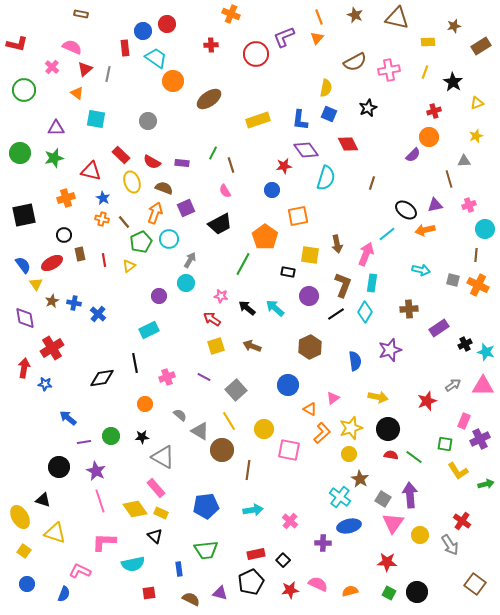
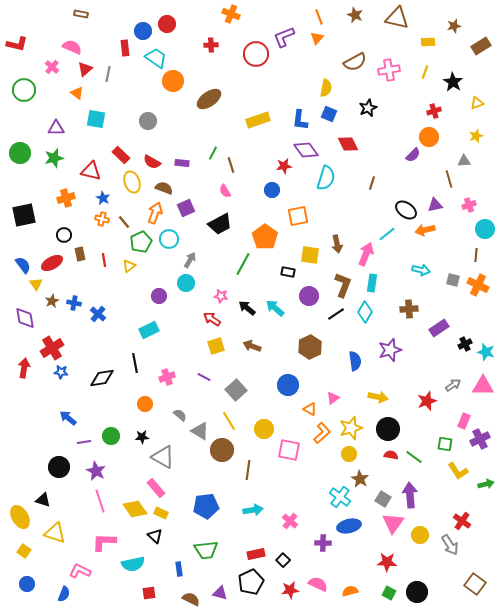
blue star at (45, 384): moved 16 px right, 12 px up
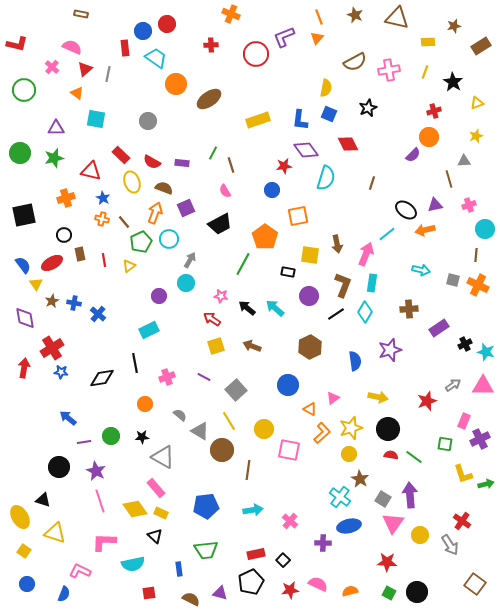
orange circle at (173, 81): moved 3 px right, 3 px down
yellow L-shape at (458, 471): moved 5 px right, 3 px down; rotated 15 degrees clockwise
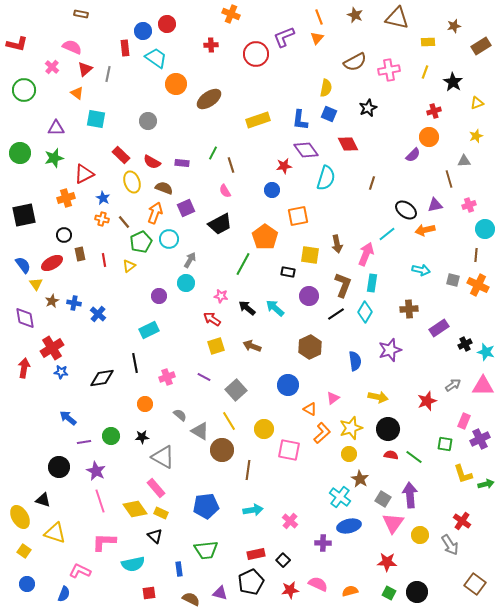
red triangle at (91, 171): moved 7 px left, 3 px down; rotated 40 degrees counterclockwise
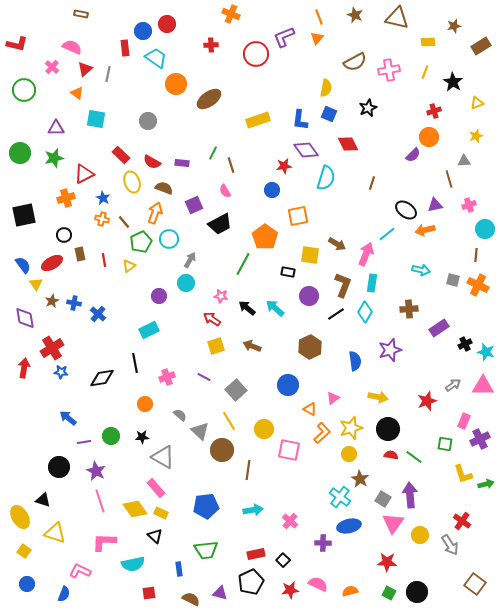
purple square at (186, 208): moved 8 px right, 3 px up
brown arrow at (337, 244): rotated 48 degrees counterclockwise
gray triangle at (200, 431): rotated 12 degrees clockwise
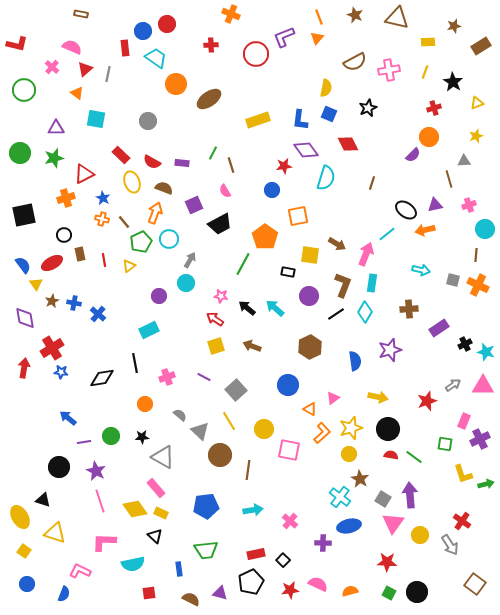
red cross at (434, 111): moved 3 px up
red arrow at (212, 319): moved 3 px right
brown circle at (222, 450): moved 2 px left, 5 px down
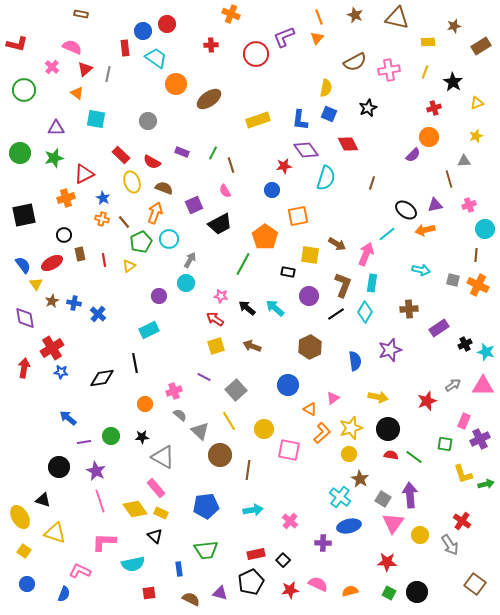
purple rectangle at (182, 163): moved 11 px up; rotated 16 degrees clockwise
pink cross at (167, 377): moved 7 px right, 14 px down
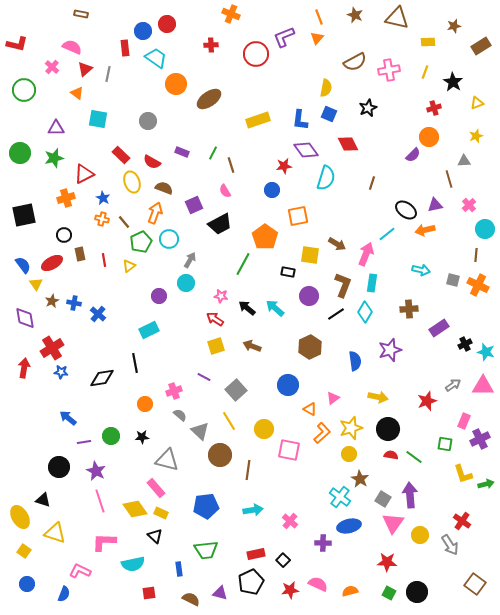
cyan square at (96, 119): moved 2 px right
pink cross at (469, 205): rotated 24 degrees counterclockwise
gray triangle at (163, 457): moved 4 px right, 3 px down; rotated 15 degrees counterclockwise
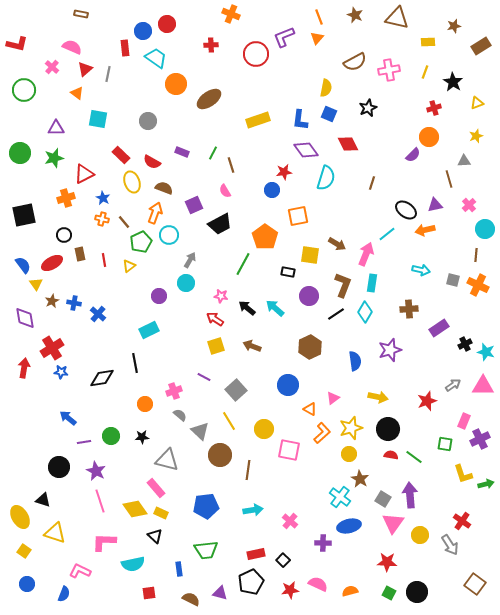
red star at (284, 166): moved 6 px down
cyan circle at (169, 239): moved 4 px up
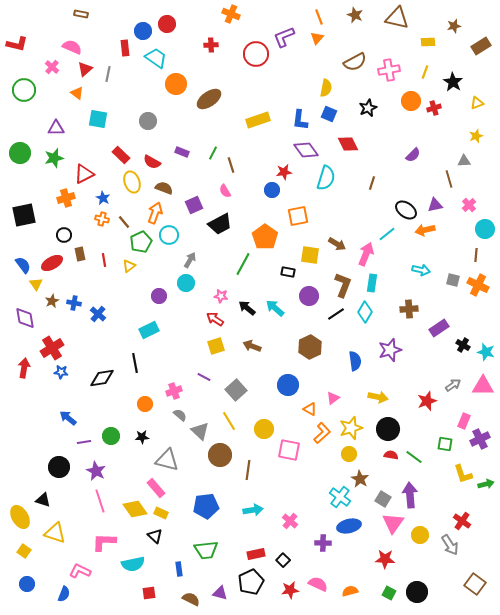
orange circle at (429, 137): moved 18 px left, 36 px up
black cross at (465, 344): moved 2 px left, 1 px down; rotated 32 degrees counterclockwise
red star at (387, 562): moved 2 px left, 3 px up
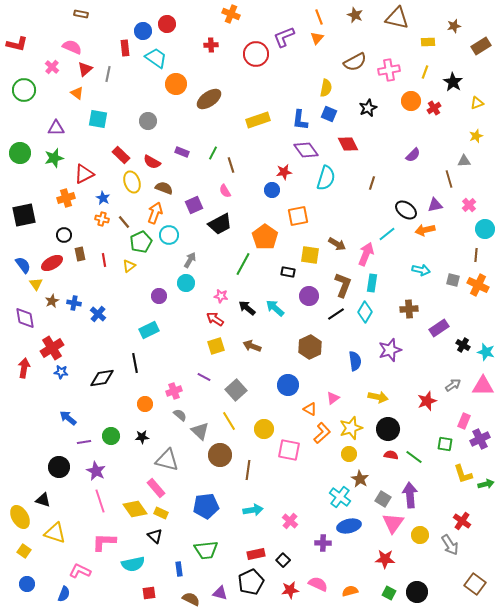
red cross at (434, 108): rotated 16 degrees counterclockwise
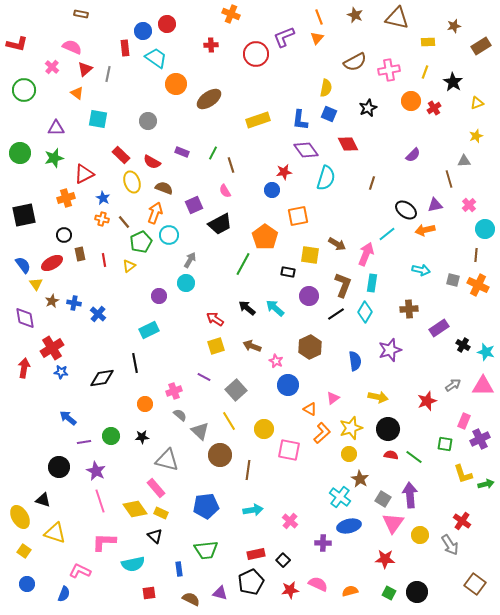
pink star at (221, 296): moved 55 px right, 65 px down; rotated 16 degrees clockwise
